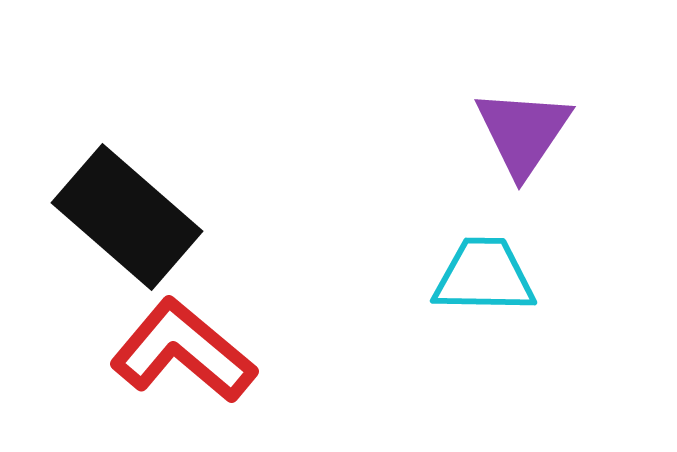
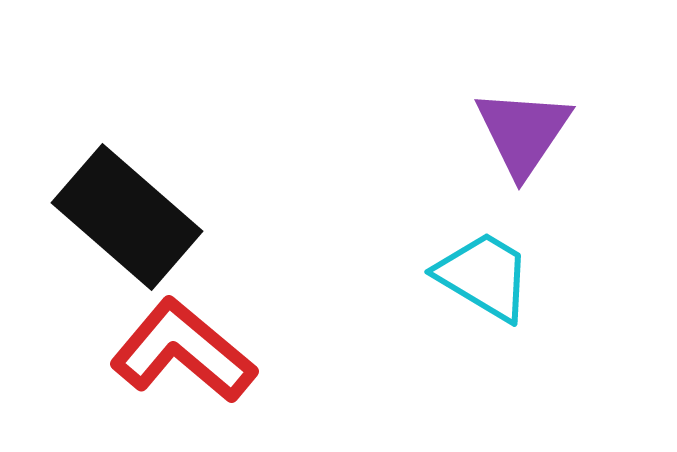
cyan trapezoid: rotated 30 degrees clockwise
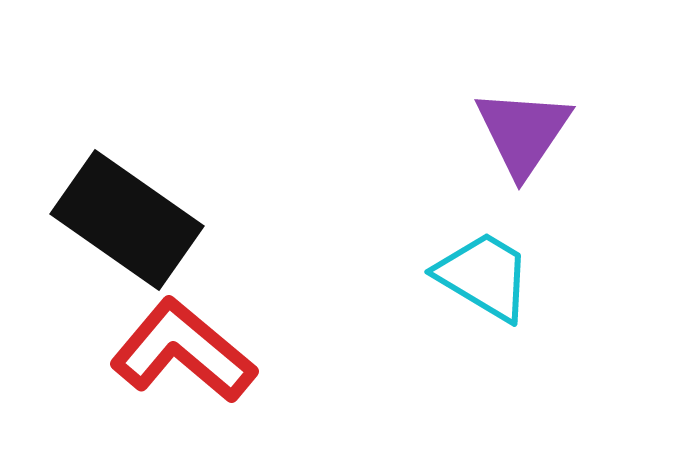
black rectangle: moved 3 px down; rotated 6 degrees counterclockwise
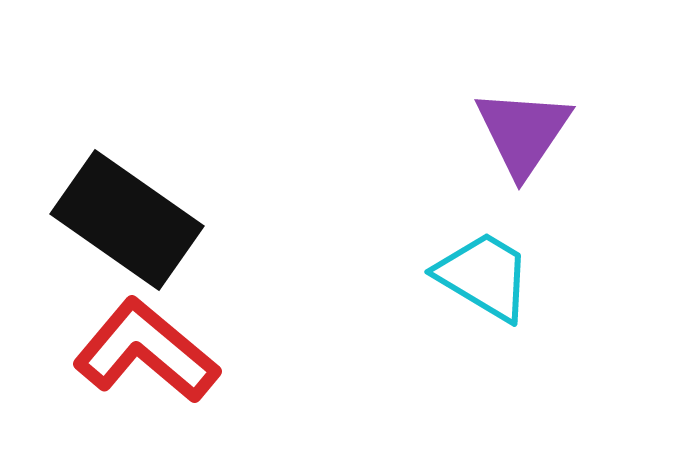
red L-shape: moved 37 px left
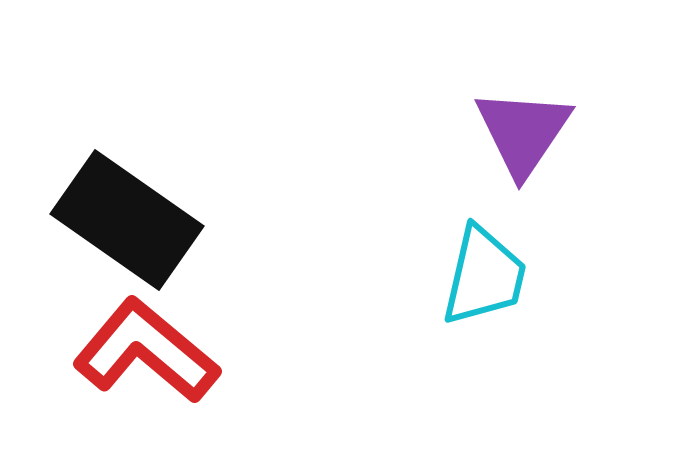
cyan trapezoid: rotated 72 degrees clockwise
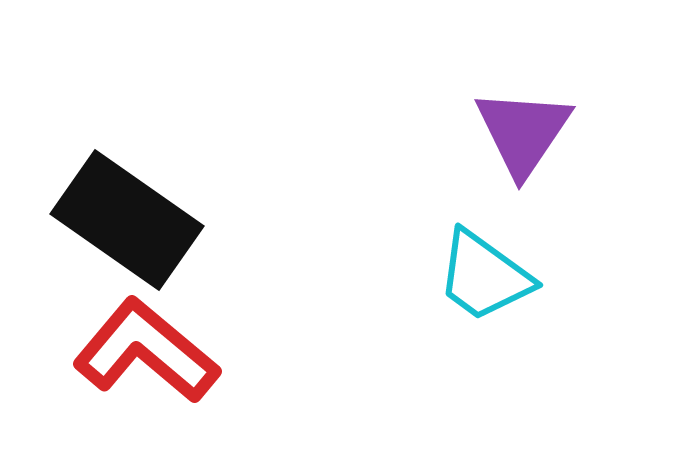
cyan trapezoid: rotated 113 degrees clockwise
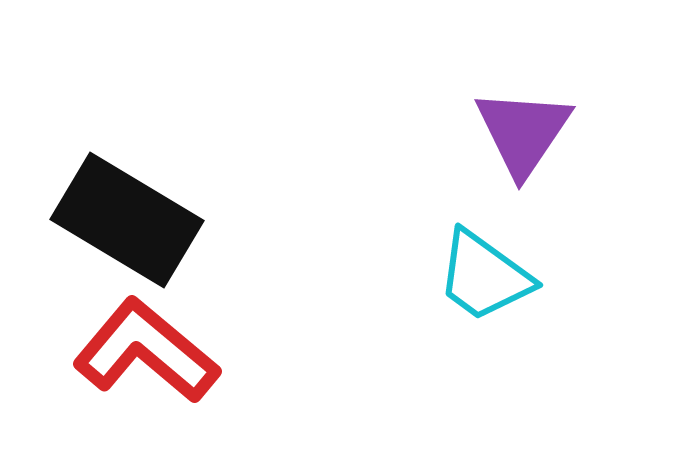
black rectangle: rotated 4 degrees counterclockwise
